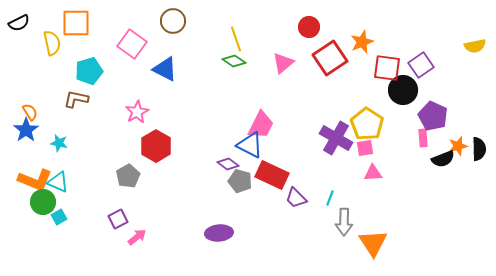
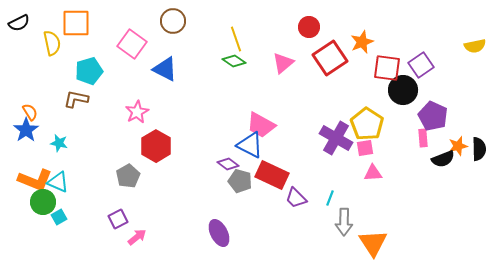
pink trapezoid at (261, 125): rotated 92 degrees clockwise
purple ellipse at (219, 233): rotated 68 degrees clockwise
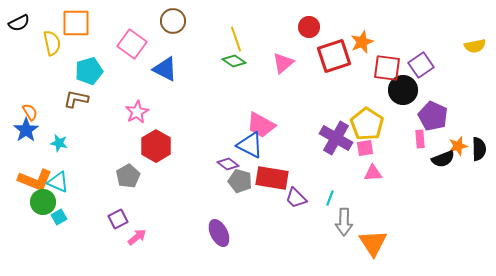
red square at (330, 58): moved 4 px right, 2 px up; rotated 16 degrees clockwise
pink rectangle at (423, 138): moved 3 px left, 1 px down
red rectangle at (272, 175): moved 3 px down; rotated 16 degrees counterclockwise
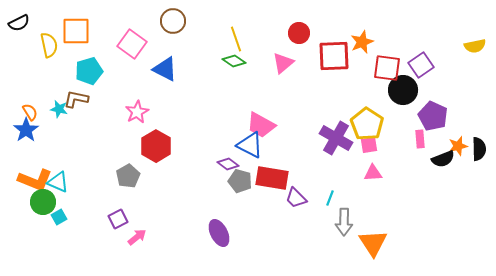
orange square at (76, 23): moved 8 px down
red circle at (309, 27): moved 10 px left, 6 px down
yellow semicircle at (52, 43): moved 3 px left, 2 px down
red square at (334, 56): rotated 16 degrees clockwise
cyan star at (59, 143): moved 34 px up
pink square at (365, 148): moved 4 px right, 3 px up
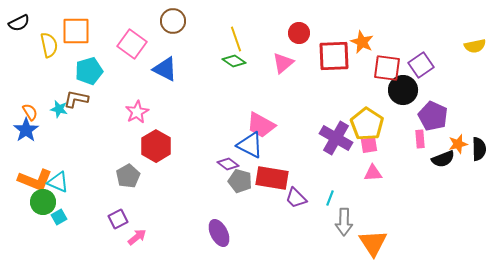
orange star at (362, 42): rotated 25 degrees counterclockwise
orange star at (458, 146): moved 2 px up
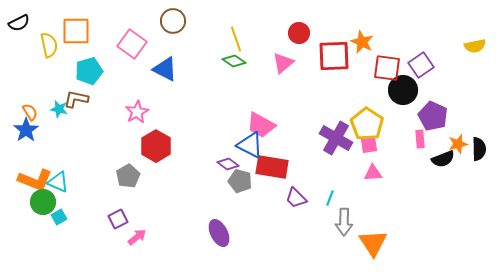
red rectangle at (272, 178): moved 11 px up
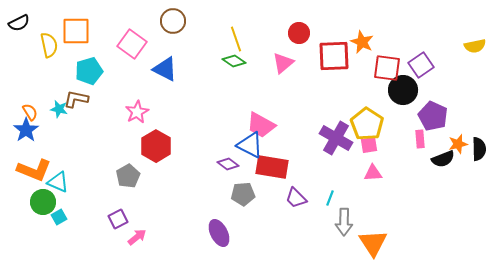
orange L-shape at (35, 180): moved 1 px left, 10 px up
gray pentagon at (240, 181): moved 3 px right, 13 px down; rotated 20 degrees counterclockwise
